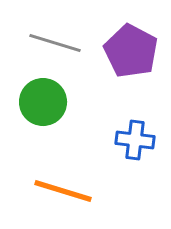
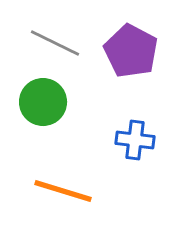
gray line: rotated 9 degrees clockwise
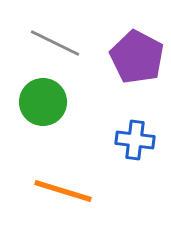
purple pentagon: moved 6 px right, 6 px down
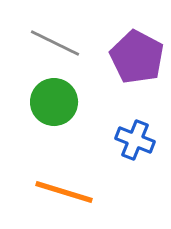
green circle: moved 11 px right
blue cross: rotated 15 degrees clockwise
orange line: moved 1 px right, 1 px down
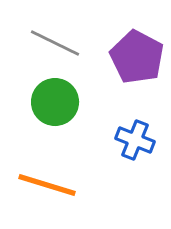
green circle: moved 1 px right
orange line: moved 17 px left, 7 px up
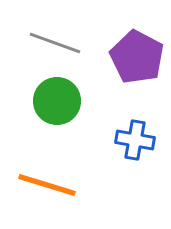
gray line: rotated 6 degrees counterclockwise
green circle: moved 2 px right, 1 px up
blue cross: rotated 12 degrees counterclockwise
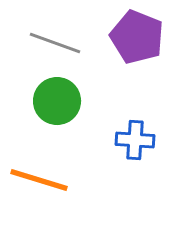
purple pentagon: moved 20 px up; rotated 6 degrees counterclockwise
blue cross: rotated 6 degrees counterclockwise
orange line: moved 8 px left, 5 px up
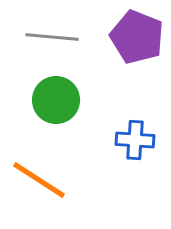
gray line: moved 3 px left, 6 px up; rotated 15 degrees counterclockwise
green circle: moved 1 px left, 1 px up
orange line: rotated 16 degrees clockwise
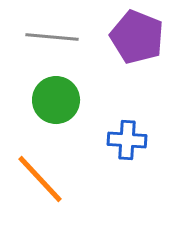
blue cross: moved 8 px left
orange line: moved 1 px right, 1 px up; rotated 14 degrees clockwise
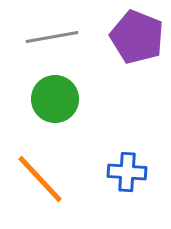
gray line: rotated 15 degrees counterclockwise
green circle: moved 1 px left, 1 px up
blue cross: moved 32 px down
